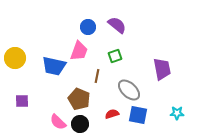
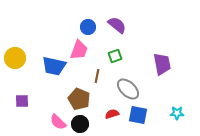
pink trapezoid: moved 1 px up
purple trapezoid: moved 5 px up
gray ellipse: moved 1 px left, 1 px up
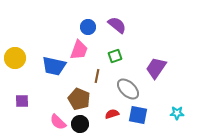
purple trapezoid: moved 6 px left, 4 px down; rotated 135 degrees counterclockwise
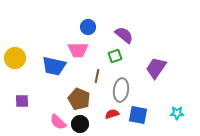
purple semicircle: moved 7 px right, 10 px down
pink trapezoid: moved 1 px left; rotated 70 degrees clockwise
gray ellipse: moved 7 px left, 1 px down; rotated 55 degrees clockwise
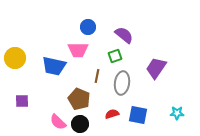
gray ellipse: moved 1 px right, 7 px up
